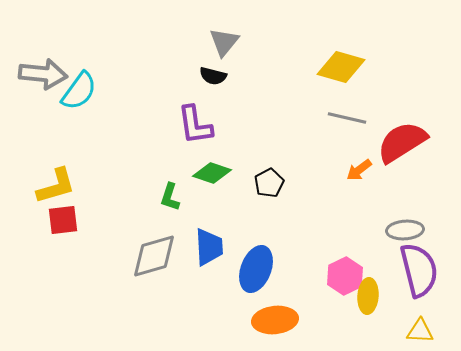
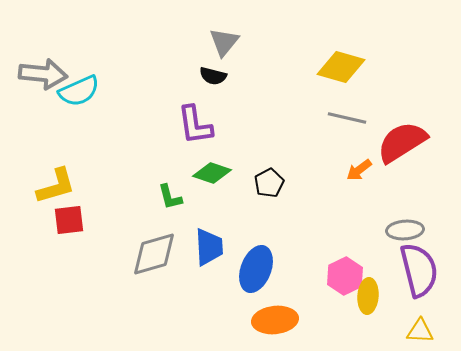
cyan semicircle: rotated 30 degrees clockwise
green L-shape: rotated 32 degrees counterclockwise
red square: moved 6 px right
gray diamond: moved 2 px up
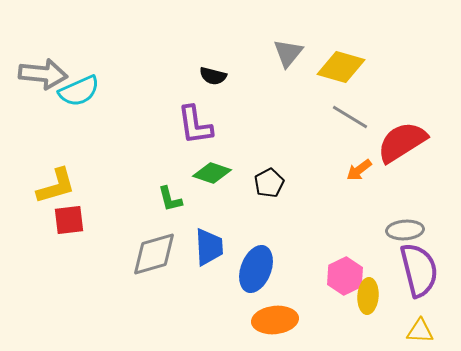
gray triangle: moved 64 px right, 11 px down
gray line: moved 3 px right, 1 px up; rotated 18 degrees clockwise
green L-shape: moved 2 px down
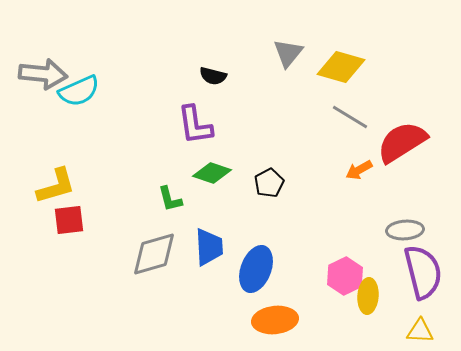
orange arrow: rotated 8 degrees clockwise
purple semicircle: moved 4 px right, 2 px down
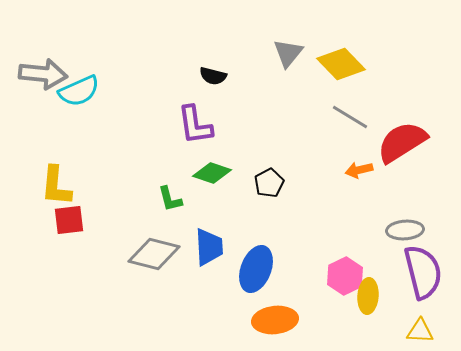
yellow diamond: moved 3 px up; rotated 30 degrees clockwise
orange arrow: rotated 16 degrees clockwise
yellow L-shape: rotated 111 degrees clockwise
gray diamond: rotated 30 degrees clockwise
